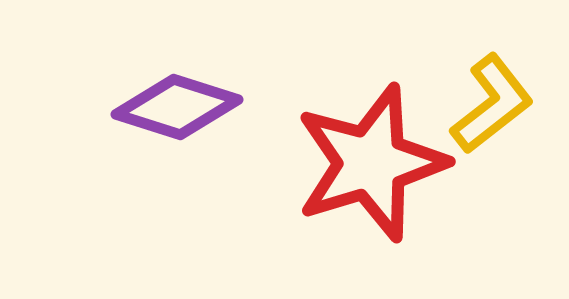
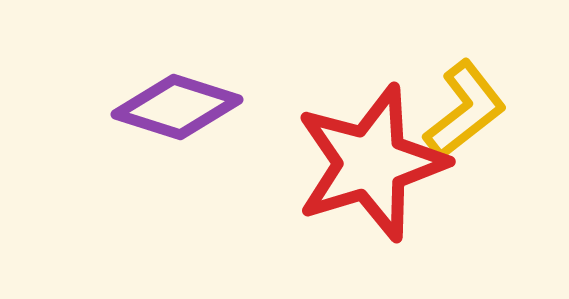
yellow L-shape: moved 27 px left, 6 px down
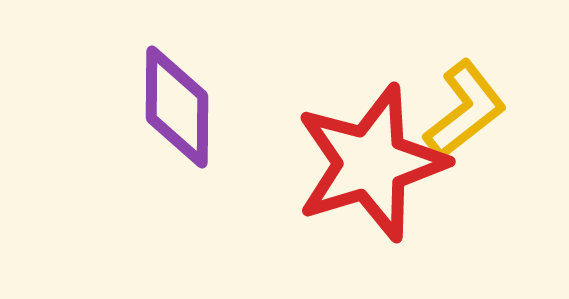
purple diamond: rotated 73 degrees clockwise
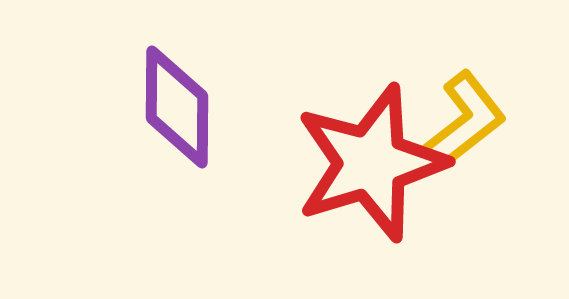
yellow L-shape: moved 11 px down
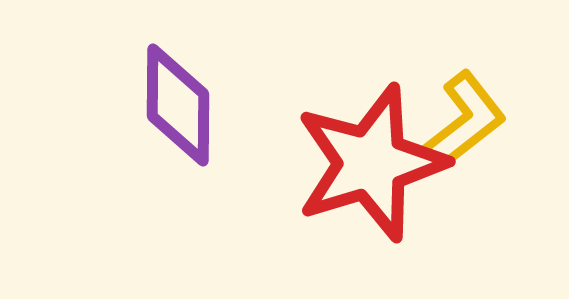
purple diamond: moved 1 px right, 2 px up
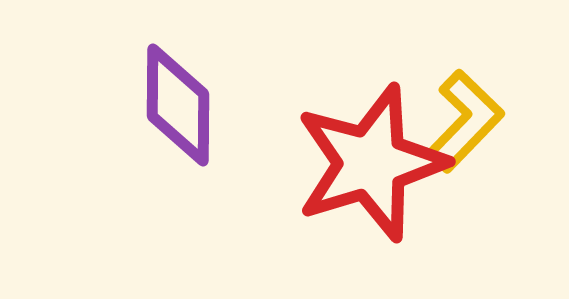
yellow L-shape: rotated 8 degrees counterclockwise
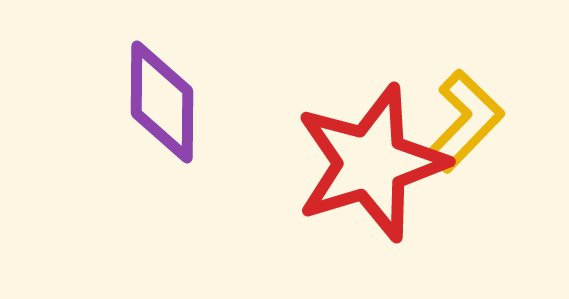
purple diamond: moved 16 px left, 3 px up
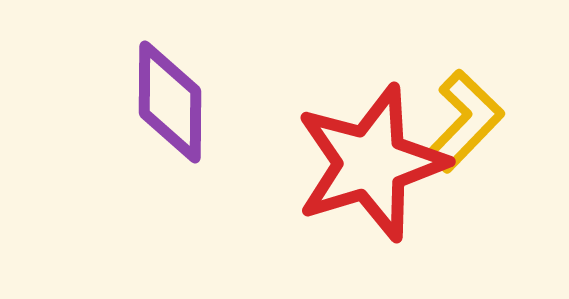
purple diamond: moved 8 px right
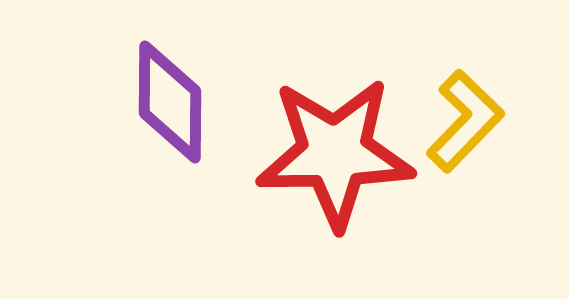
red star: moved 36 px left, 10 px up; rotated 16 degrees clockwise
